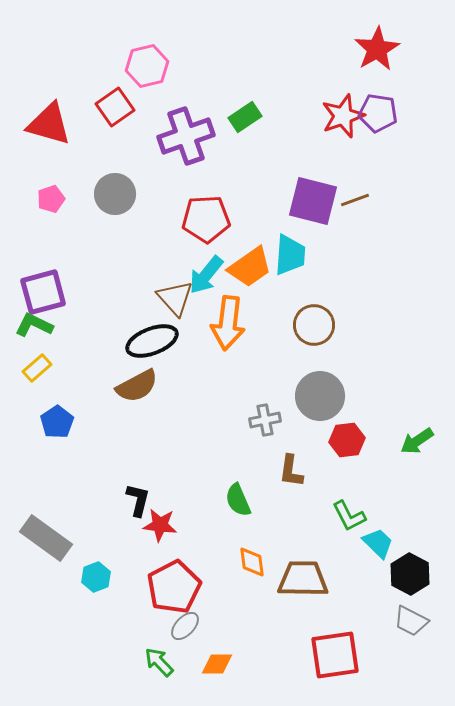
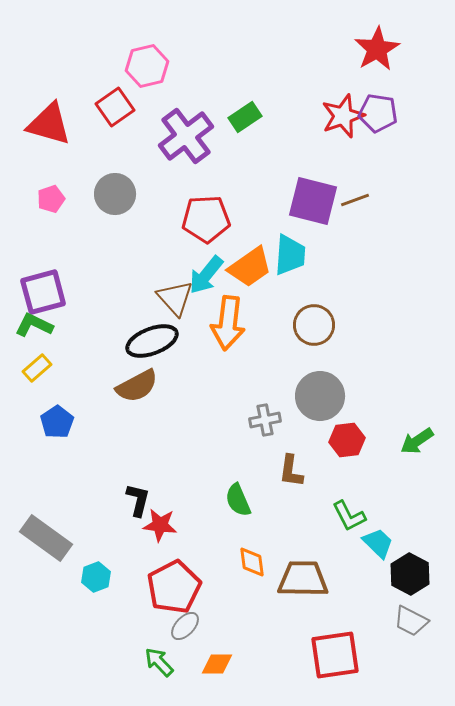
purple cross at (186, 136): rotated 18 degrees counterclockwise
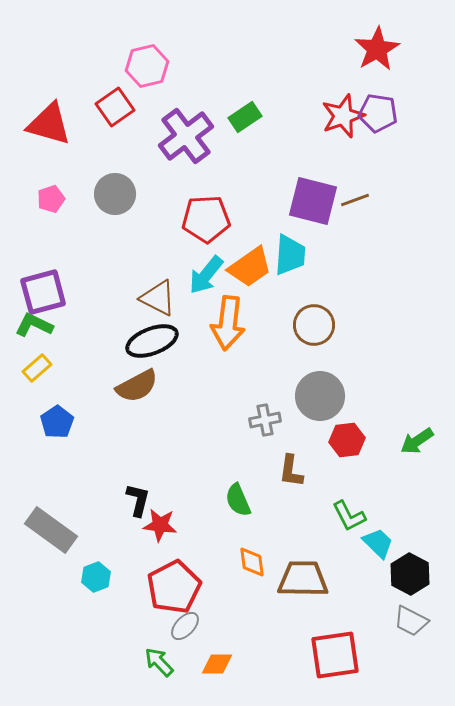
brown triangle at (175, 298): moved 17 px left; rotated 21 degrees counterclockwise
gray rectangle at (46, 538): moved 5 px right, 8 px up
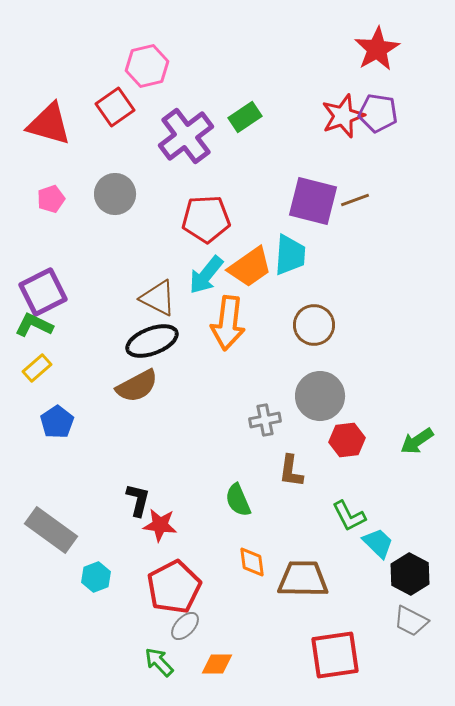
purple square at (43, 292): rotated 12 degrees counterclockwise
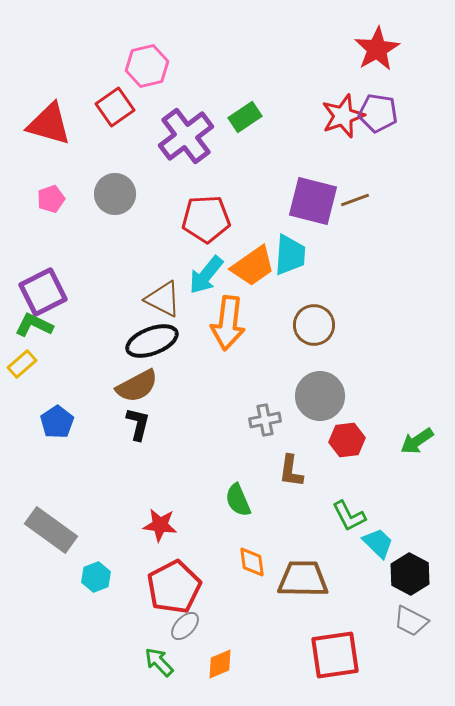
orange trapezoid at (250, 267): moved 3 px right, 1 px up
brown triangle at (158, 298): moved 5 px right, 1 px down
yellow rectangle at (37, 368): moved 15 px left, 4 px up
black L-shape at (138, 500): moved 76 px up
orange diamond at (217, 664): moved 3 px right; rotated 24 degrees counterclockwise
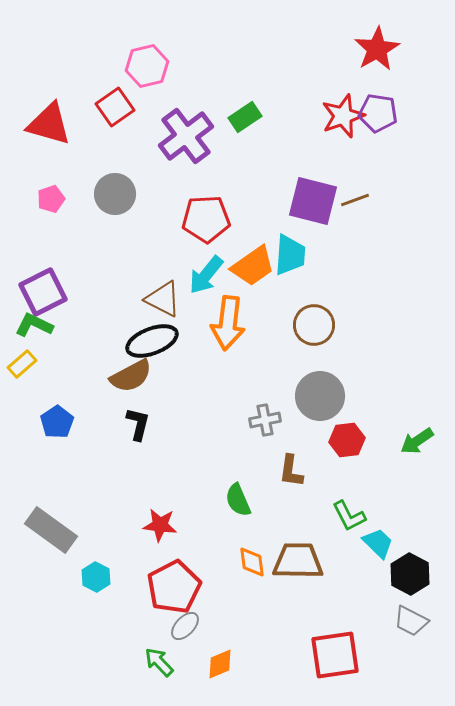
brown semicircle at (137, 386): moved 6 px left, 10 px up
cyan hexagon at (96, 577): rotated 12 degrees counterclockwise
brown trapezoid at (303, 579): moved 5 px left, 18 px up
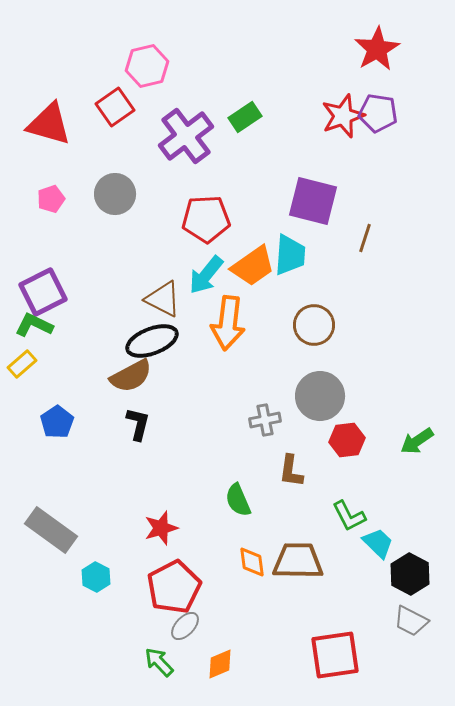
brown line at (355, 200): moved 10 px right, 38 px down; rotated 52 degrees counterclockwise
red star at (160, 525): moved 1 px right, 3 px down; rotated 24 degrees counterclockwise
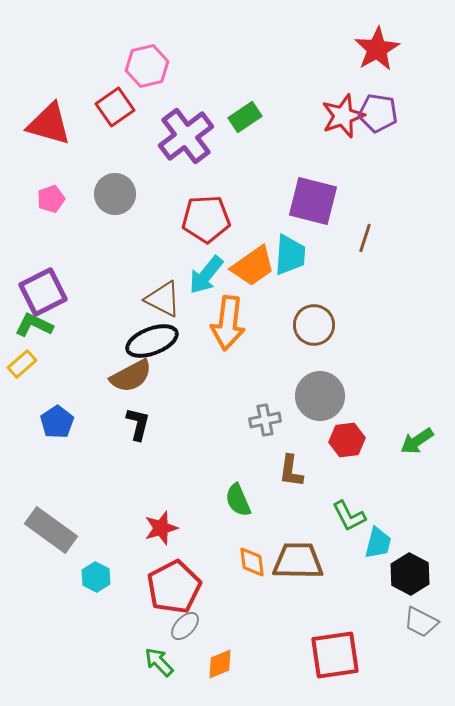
cyan trapezoid at (378, 543): rotated 60 degrees clockwise
gray trapezoid at (411, 621): moved 10 px right, 1 px down
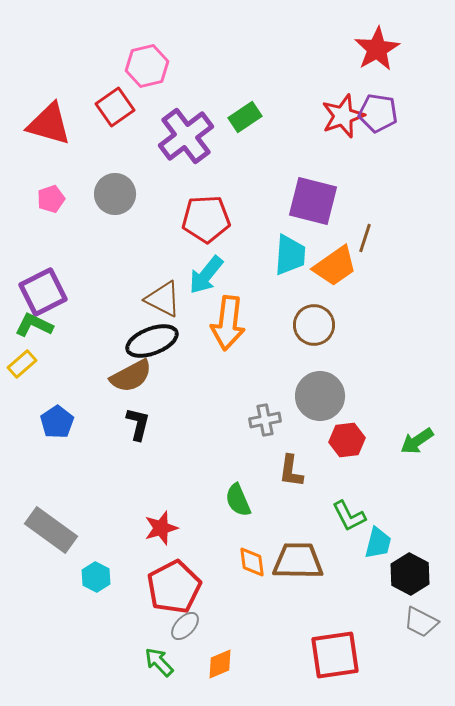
orange trapezoid at (253, 266): moved 82 px right
